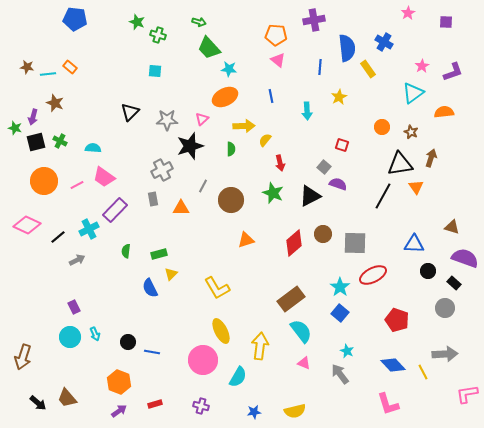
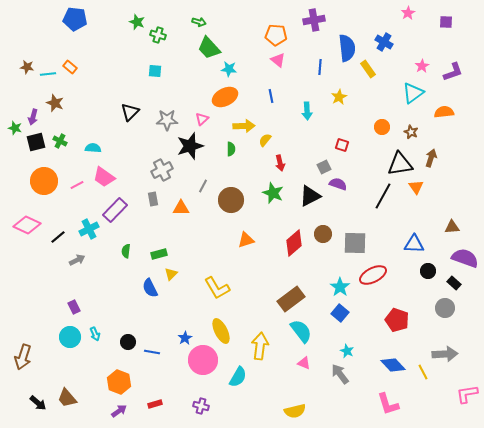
gray square at (324, 167): rotated 24 degrees clockwise
brown triangle at (452, 227): rotated 21 degrees counterclockwise
blue star at (254, 412): moved 69 px left, 74 px up; rotated 24 degrees counterclockwise
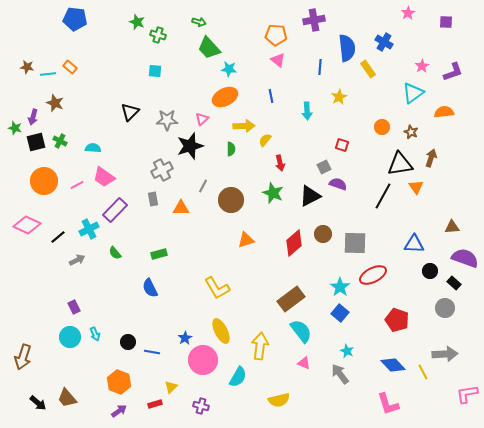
green semicircle at (126, 251): moved 11 px left, 2 px down; rotated 48 degrees counterclockwise
black circle at (428, 271): moved 2 px right
yellow triangle at (171, 274): moved 113 px down
yellow semicircle at (295, 411): moved 16 px left, 11 px up
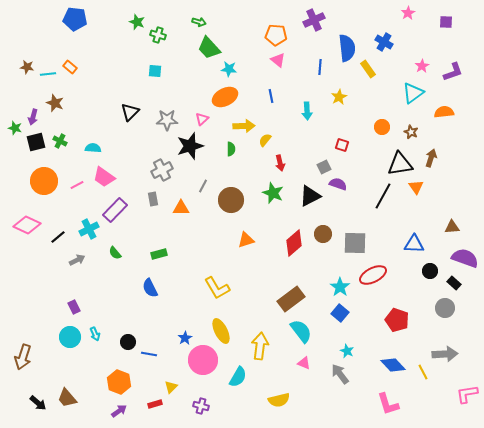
purple cross at (314, 20): rotated 15 degrees counterclockwise
blue line at (152, 352): moved 3 px left, 2 px down
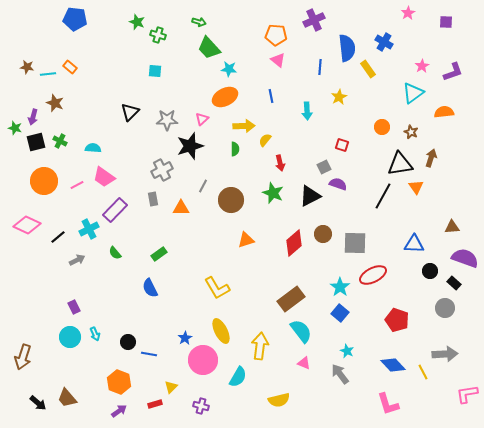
green semicircle at (231, 149): moved 4 px right
green rectangle at (159, 254): rotated 21 degrees counterclockwise
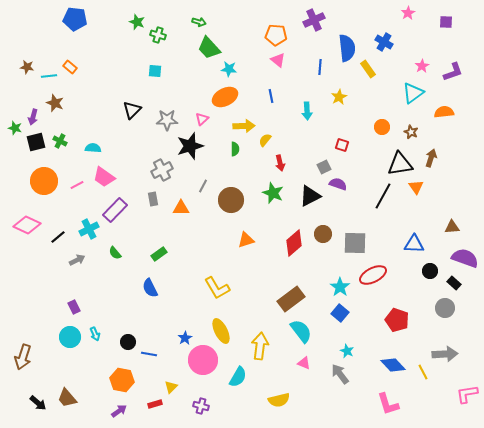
cyan line at (48, 74): moved 1 px right, 2 px down
black triangle at (130, 112): moved 2 px right, 2 px up
orange hexagon at (119, 382): moved 3 px right, 2 px up; rotated 10 degrees counterclockwise
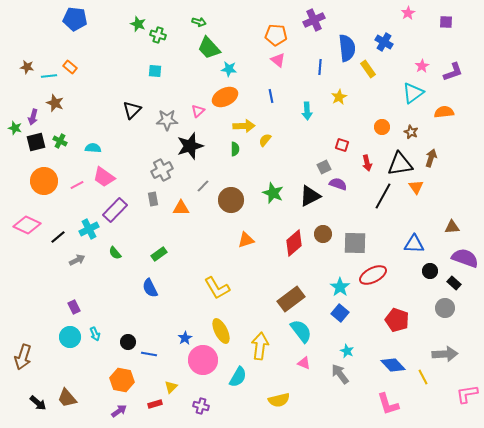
green star at (137, 22): moved 1 px right, 2 px down
pink triangle at (202, 119): moved 4 px left, 8 px up
red arrow at (280, 163): moved 87 px right
gray line at (203, 186): rotated 16 degrees clockwise
yellow line at (423, 372): moved 5 px down
